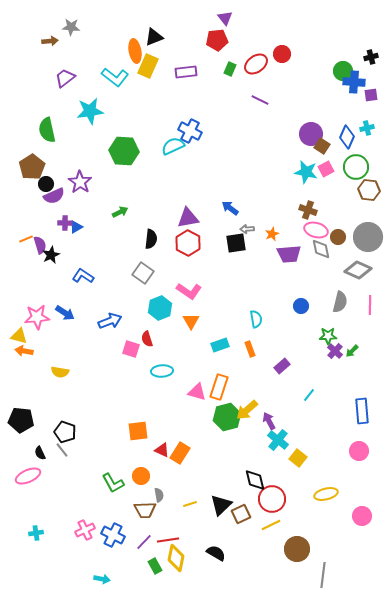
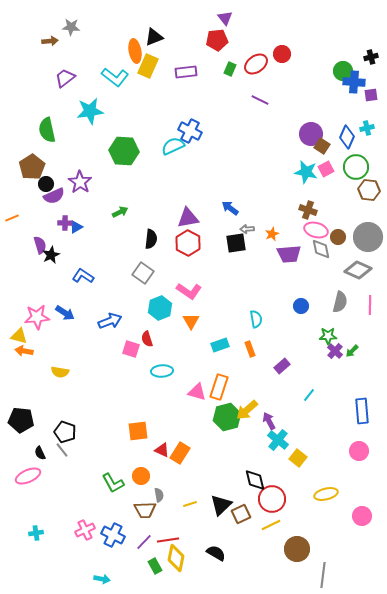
orange line at (26, 239): moved 14 px left, 21 px up
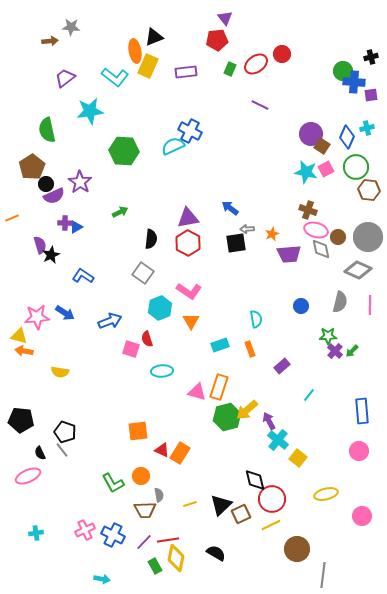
purple line at (260, 100): moved 5 px down
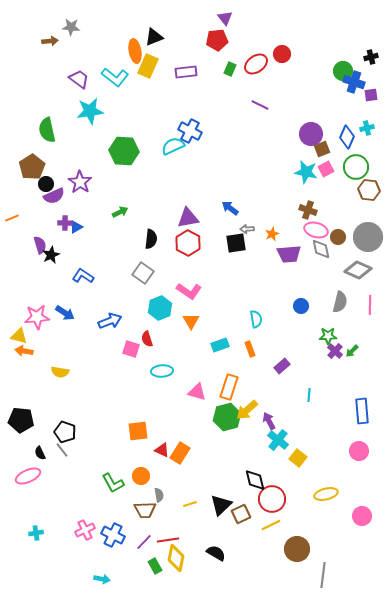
purple trapezoid at (65, 78): moved 14 px right, 1 px down; rotated 75 degrees clockwise
blue cross at (354, 82): rotated 15 degrees clockwise
brown square at (322, 146): moved 3 px down; rotated 35 degrees clockwise
orange rectangle at (219, 387): moved 10 px right
cyan line at (309, 395): rotated 32 degrees counterclockwise
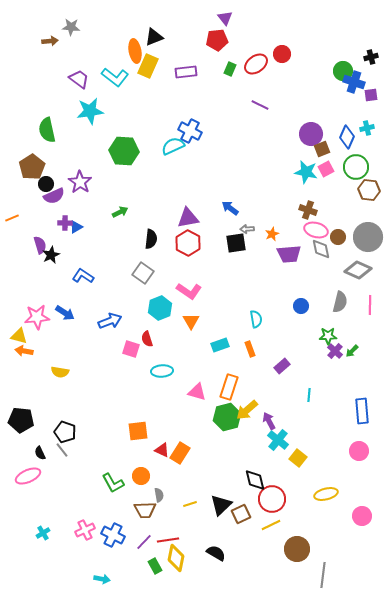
cyan cross at (36, 533): moved 7 px right; rotated 24 degrees counterclockwise
